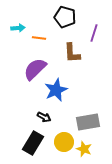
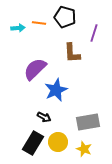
orange line: moved 15 px up
yellow circle: moved 6 px left
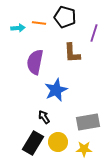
purple semicircle: moved 7 px up; rotated 35 degrees counterclockwise
black arrow: rotated 152 degrees counterclockwise
yellow star: rotated 21 degrees counterclockwise
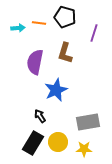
brown L-shape: moved 7 px left; rotated 20 degrees clockwise
black arrow: moved 4 px left, 1 px up
